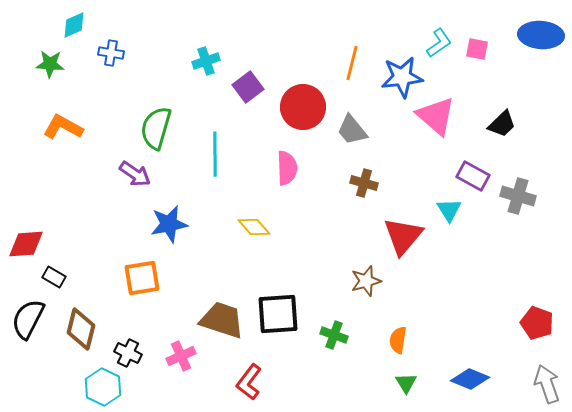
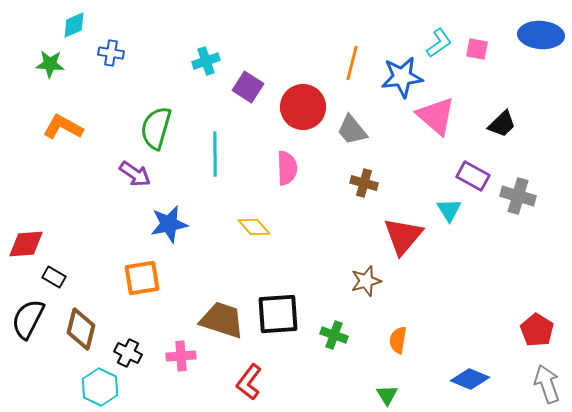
purple square at (248, 87): rotated 20 degrees counterclockwise
red pentagon at (537, 323): moved 7 px down; rotated 12 degrees clockwise
pink cross at (181, 356): rotated 20 degrees clockwise
green triangle at (406, 383): moved 19 px left, 12 px down
cyan hexagon at (103, 387): moved 3 px left
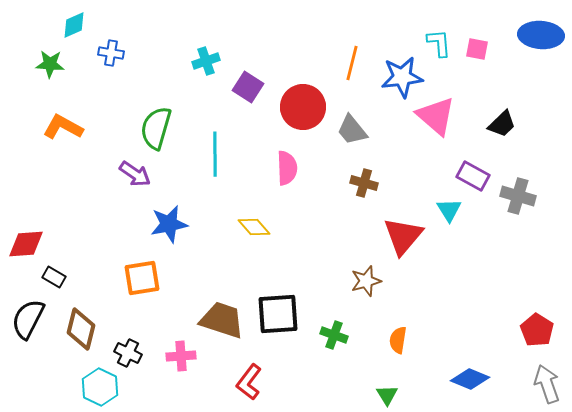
cyan L-shape at (439, 43): rotated 60 degrees counterclockwise
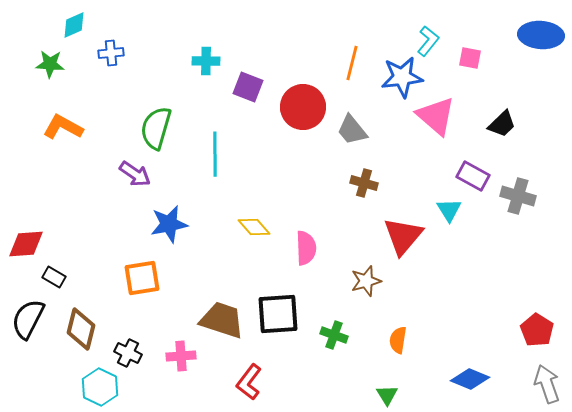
cyan L-shape at (439, 43): moved 11 px left, 2 px up; rotated 44 degrees clockwise
pink square at (477, 49): moved 7 px left, 9 px down
blue cross at (111, 53): rotated 15 degrees counterclockwise
cyan cross at (206, 61): rotated 20 degrees clockwise
purple square at (248, 87): rotated 12 degrees counterclockwise
pink semicircle at (287, 168): moved 19 px right, 80 px down
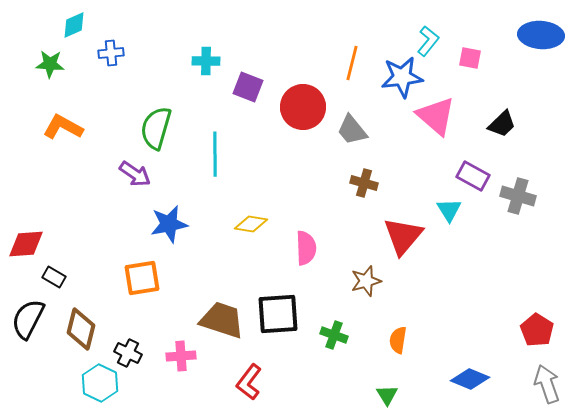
yellow diamond at (254, 227): moved 3 px left, 3 px up; rotated 40 degrees counterclockwise
cyan hexagon at (100, 387): moved 4 px up
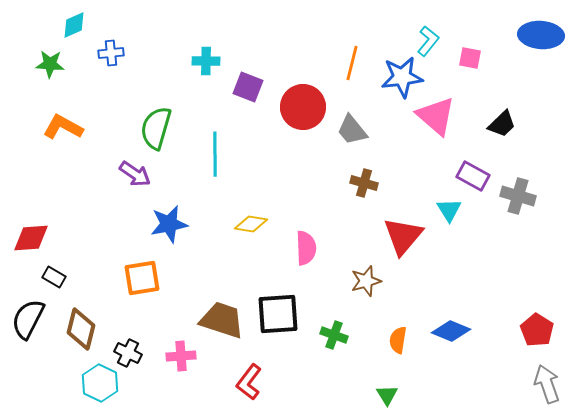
red diamond at (26, 244): moved 5 px right, 6 px up
blue diamond at (470, 379): moved 19 px left, 48 px up
